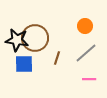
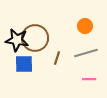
gray line: rotated 25 degrees clockwise
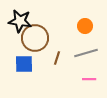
black star: moved 3 px right, 19 px up
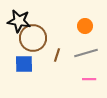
black star: moved 1 px left
brown circle: moved 2 px left
brown line: moved 3 px up
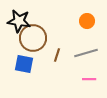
orange circle: moved 2 px right, 5 px up
blue square: rotated 12 degrees clockwise
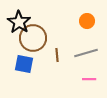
black star: moved 1 px down; rotated 25 degrees clockwise
brown line: rotated 24 degrees counterclockwise
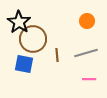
brown circle: moved 1 px down
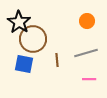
brown line: moved 5 px down
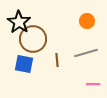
pink line: moved 4 px right, 5 px down
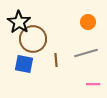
orange circle: moved 1 px right, 1 px down
brown line: moved 1 px left
